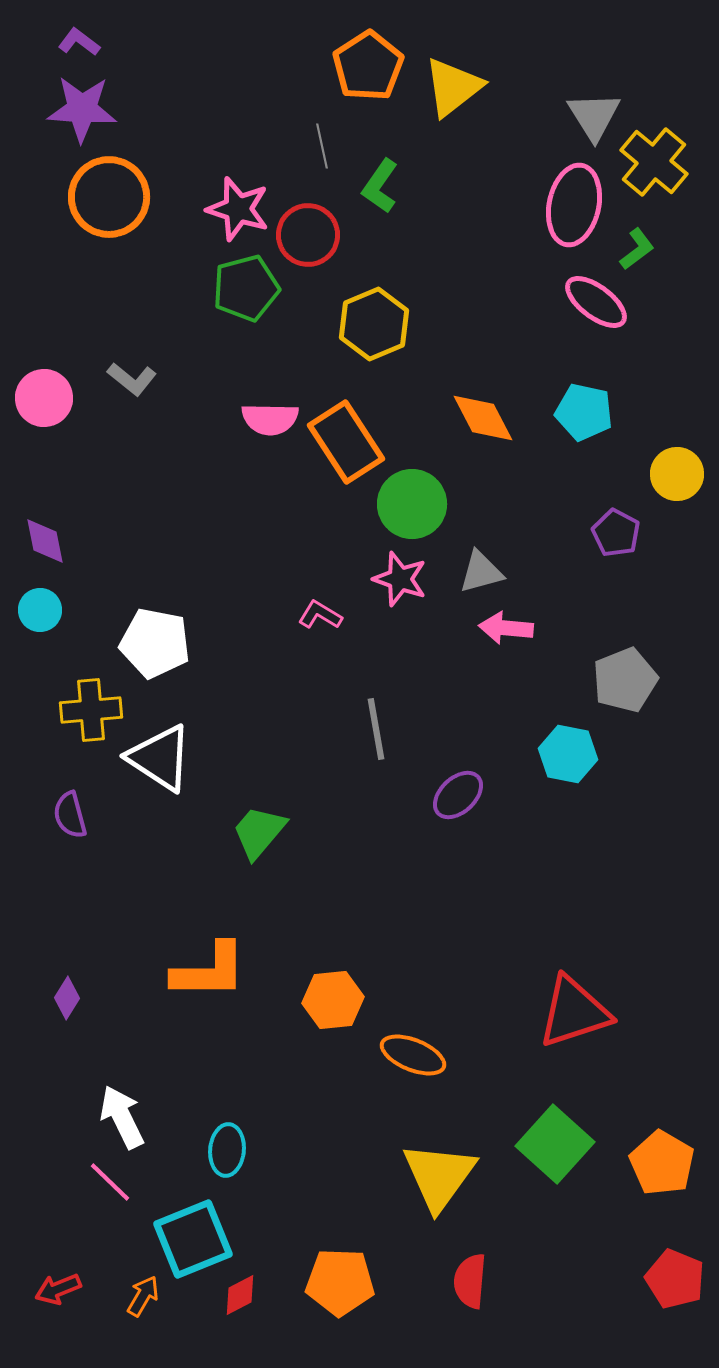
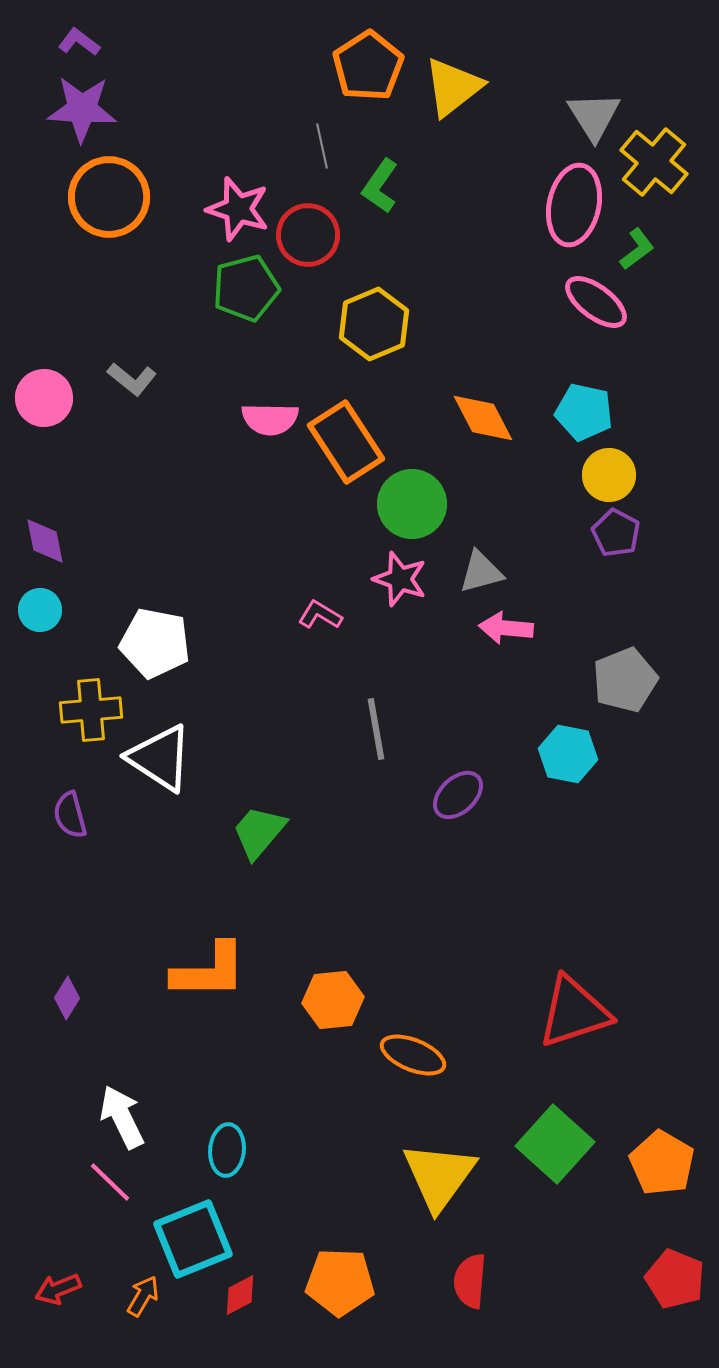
yellow circle at (677, 474): moved 68 px left, 1 px down
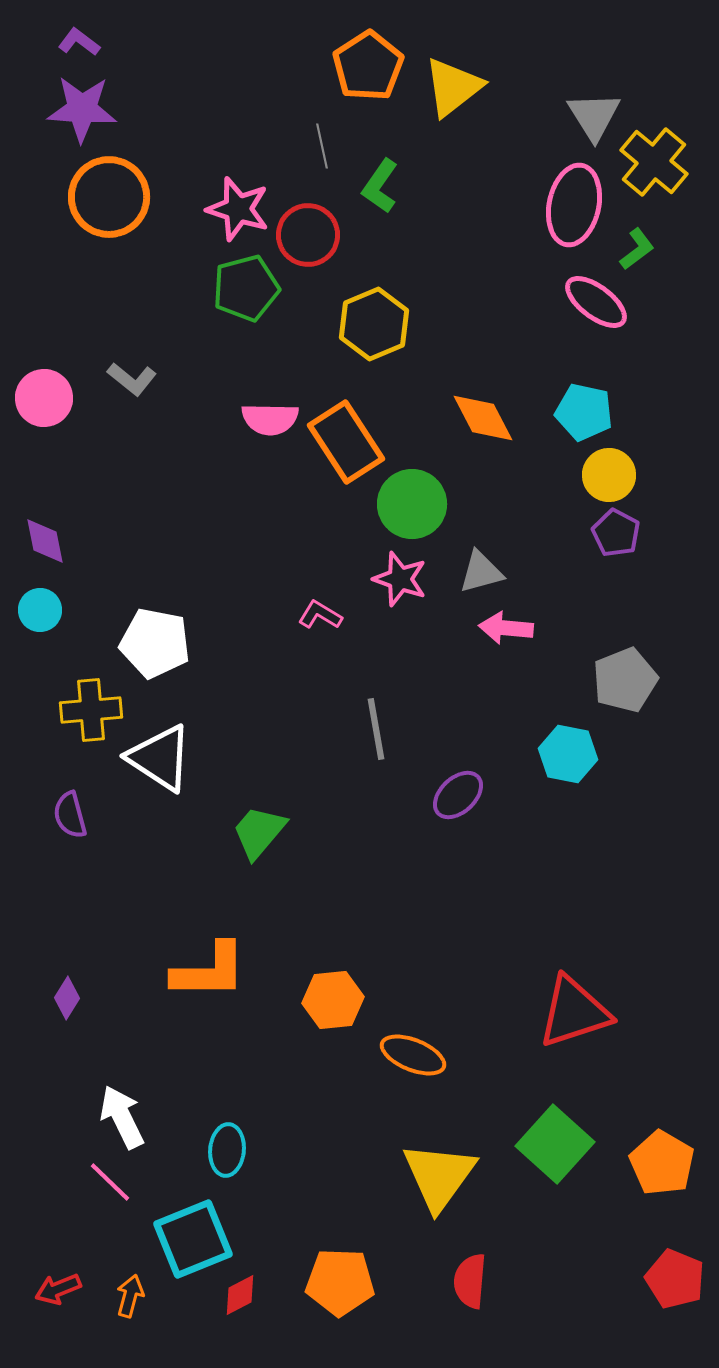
orange arrow at (143, 1296): moved 13 px left; rotated 15 degrees counterclockwise
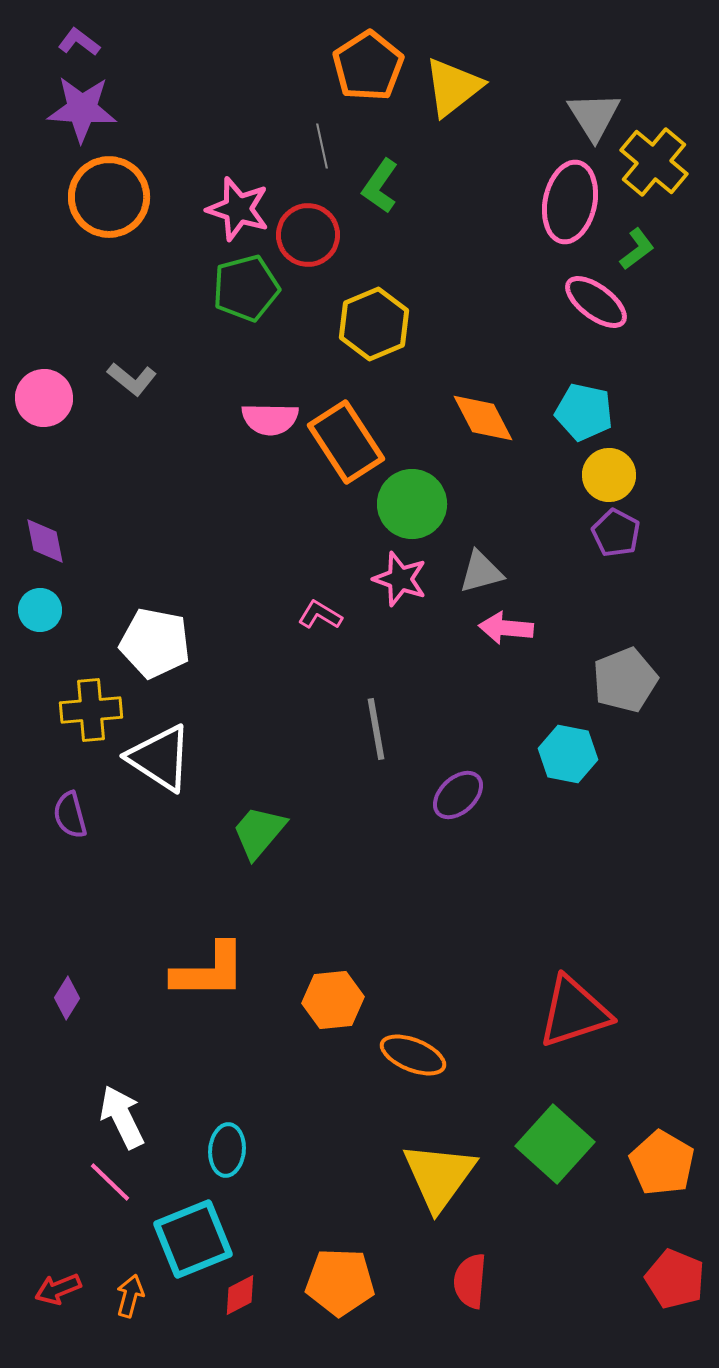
pink ellipse at (574, 205): moved 4 px left, 3 px up
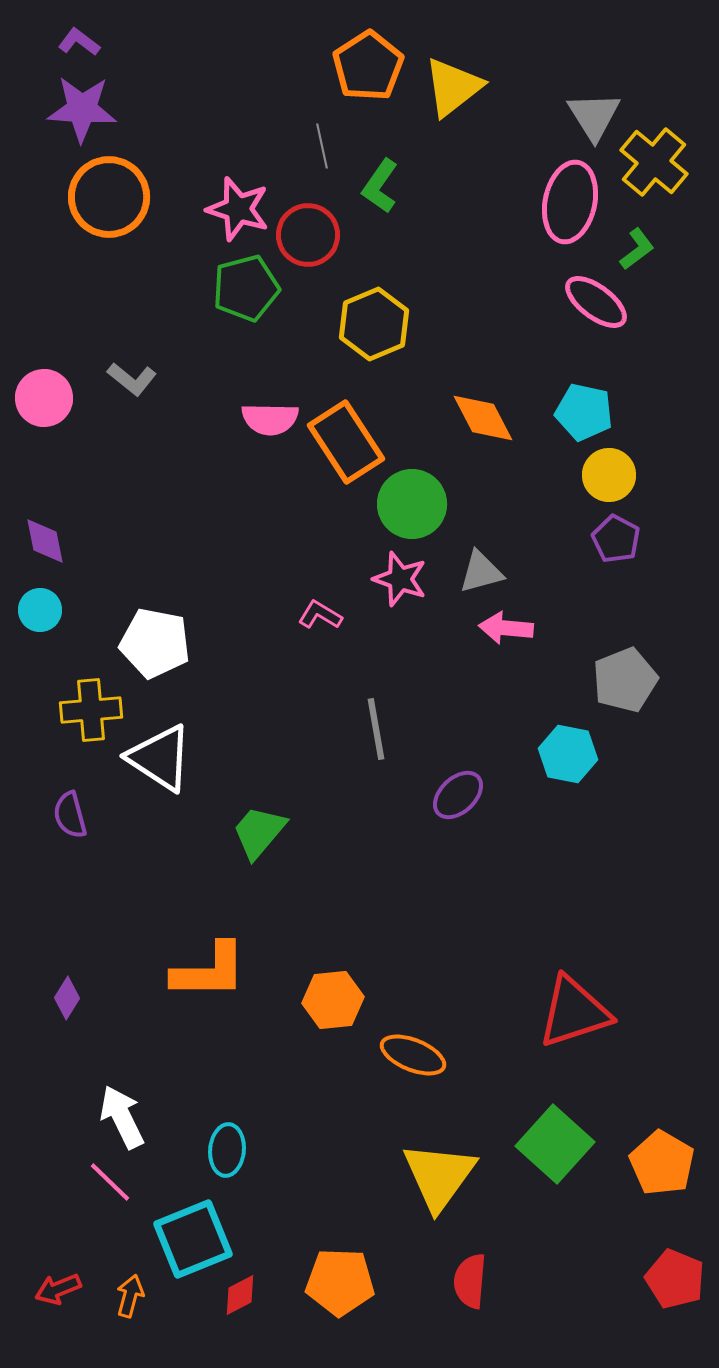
purple pentagon at (616, 533): moved 6 px down
